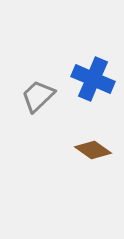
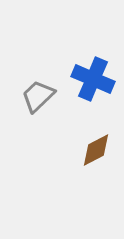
brown diamond: moved 3 px right; rotated 63 degrees counterclockwise
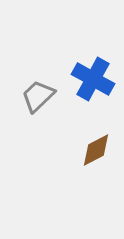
blue cross: rotated 6 degrees clockwise
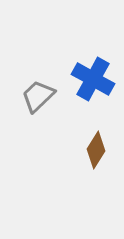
brown diamond: rotated 30 degrees counterclockwise
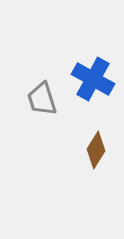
gray trapezoid: moved 4 px right, 3 px down; rotated 63 degrees counterclockwise
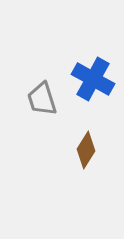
brown diamond: moved 10 px left
